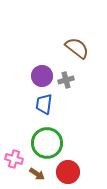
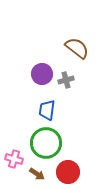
purple circle: moved 2 px up
blue trapezoid: moved 3 px right, 6 px down
green circle: moved 1 px left
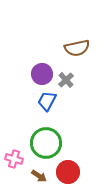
brown semicircle: rotated 130 degrees clockwise
gray cross: rotated 28 degrees counterclockwise
blue trapezoid: moved 9 px up; rotated 20 degrees clockwise
brown arrow: moved 2 px right, 2 px down
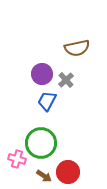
green circle: moved 5 px left
pink cross: moved 3 px right
brown arrow: moved 5 px right
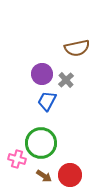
red circle: moved 2 px right, 3 px down
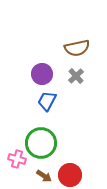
gray cross: moved 10 px right, 4 px up
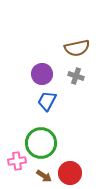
gray cross: rotated 28 degrees counterclockwise
pink cross: moved 2 px down; rotated 24 degrees counterclockwise
red circle: moved 2 px up
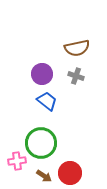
blue trapezoid: rotated 100 degrees clockwise
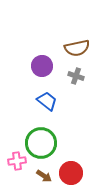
purple circle: moved 8 px up
red circle: moved 1 px right
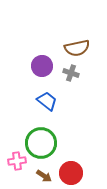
gray cross: moved 5 px left, 3 px up
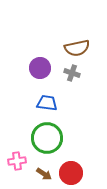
purple circle: moved 2 px left, 2 px down
gray cross: moved 1 px right
blue trapezoid: moved 2 px down; rotated 30 degrees counterclockwise
green circle: moved 6 px right, 5 px up
brown arrow: moved 2 px up
